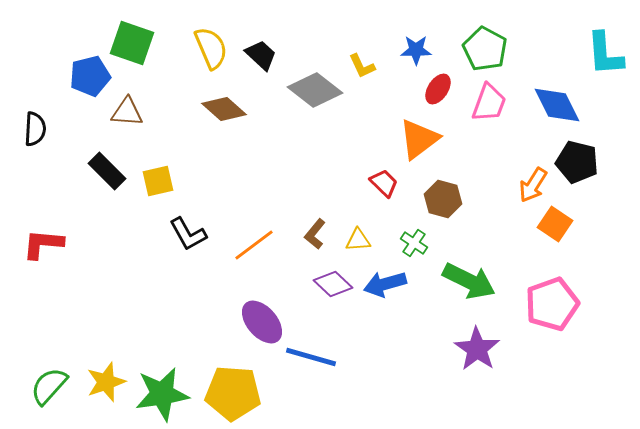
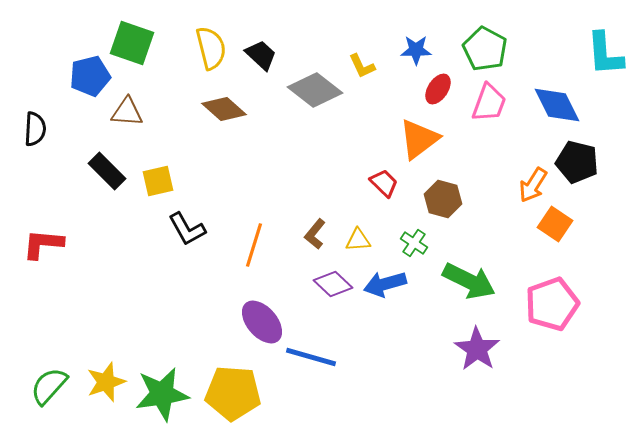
yellow semicircle: rotated 9 degrees clockwise
black L-shape: moved 1 px left, 5 px up
orange line: rotated 36 degrees counterclockwise
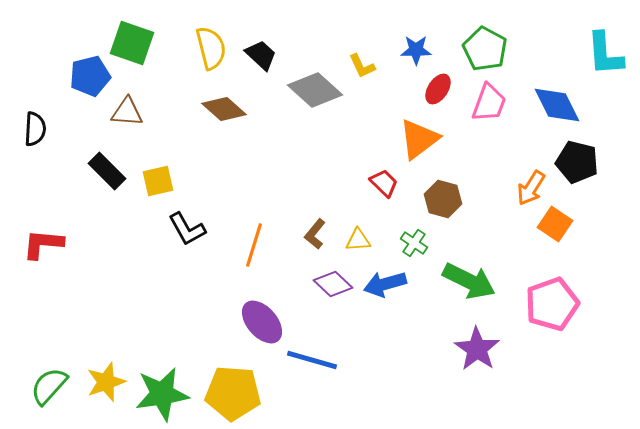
gray diamond: rotated 4 degrees clockwise
orange arrow: moved 2 px left, 3 px down
blue line: moved 1 px right, 3 px down
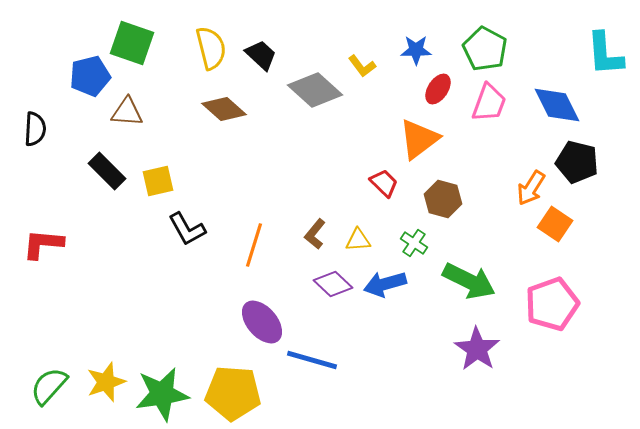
yellow L-shape: rotated 12 degrees counterclockwise
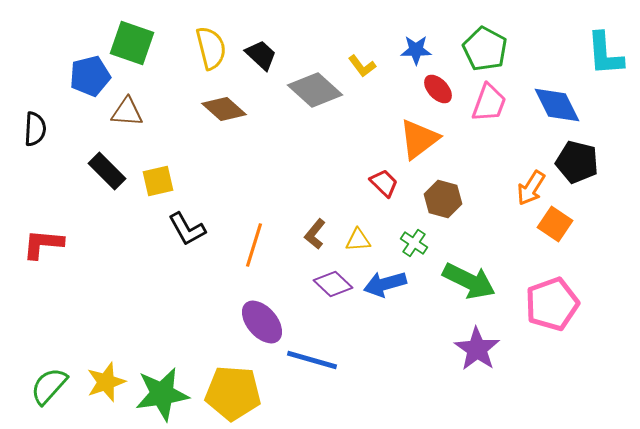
red ellipse: rotated 76 degrees counterclockwise
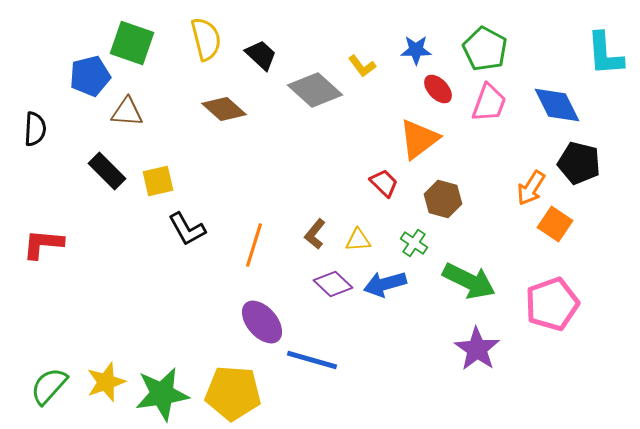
yellow semicircle: moved 5 px left, 9 px up
black pentagon: moved 2 px right, 1 px down
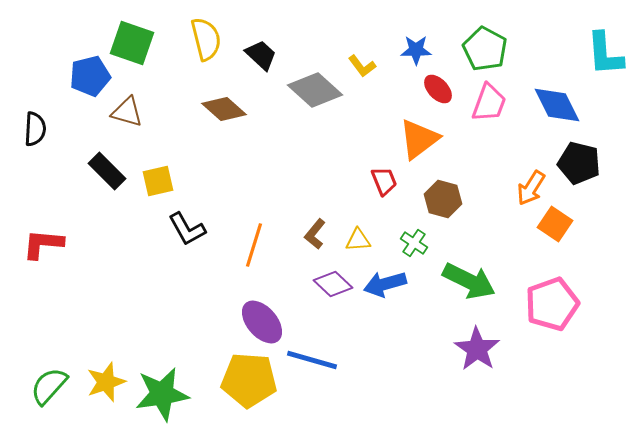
brown triangle: rotated 12 degrees clockwise
red trapezoid: moved 2 px up; rotated 24 degrees clockwise
yellow pentagon: moved 16 px right, 13 px up
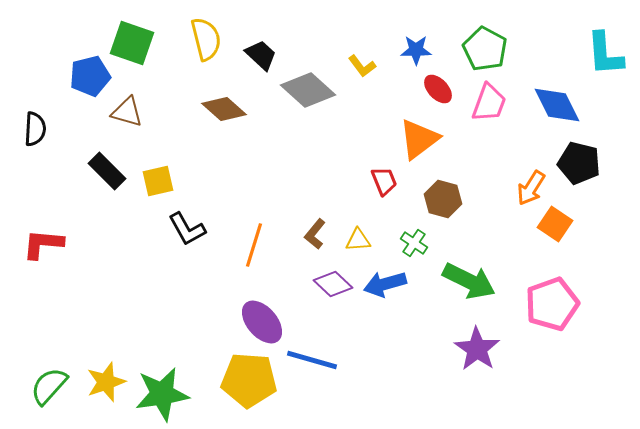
gray diamond: moved 7 px left
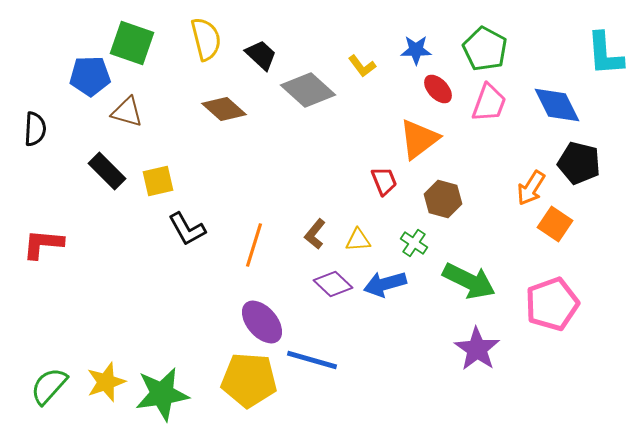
blue pentagon: rotated 12 degrees clockwise
